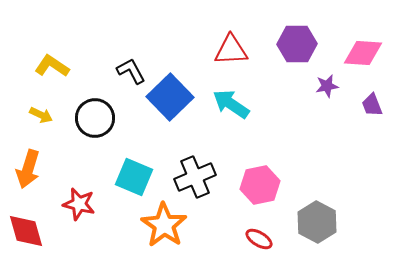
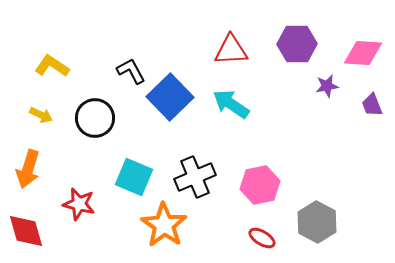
red ellipse: moved 3 px right, 1 px up
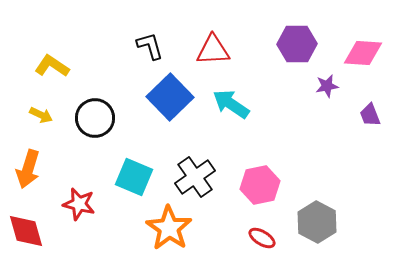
red triangle: moved 18 px left
black L-shape: moved 19 px right, 25 px up; rotated 12 degrees clockwise
purple trapezoid: moved 2 px left, 10 px down
black cross: rotated 12 degrees counterclockwise
orange star: moved 5 px right, 3 px down
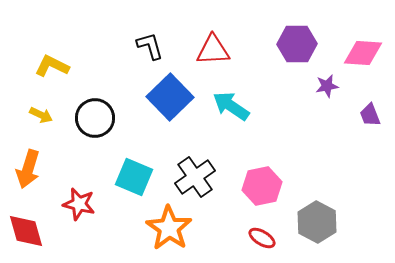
yellow L-shape: rotated 8 degrees counterclockwise
cyan arrow: moved 2 px down
pink hexagon: moved 2 px right, 1 px down
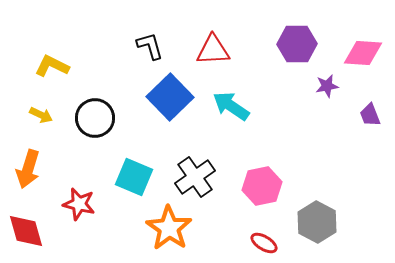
red ellipse: moved 2 px right, 5 px down
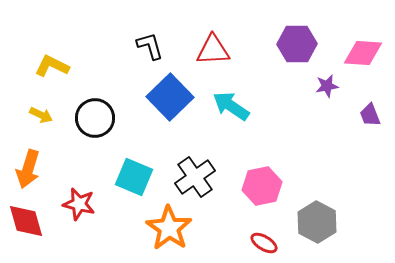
red diamond: moved 10 px up
